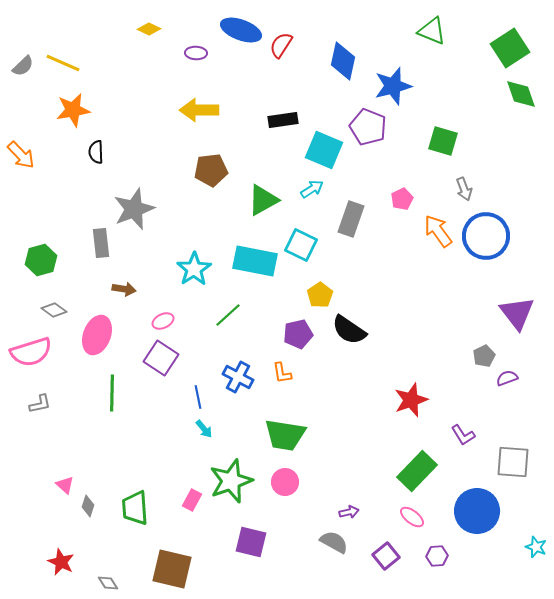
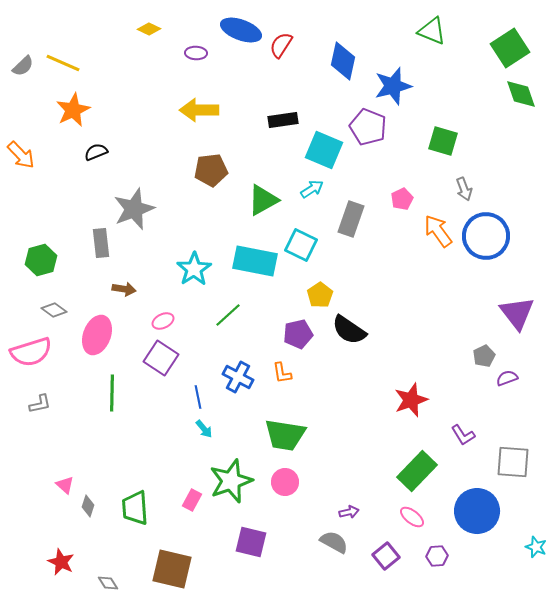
orange star at (73, 110): rotated 16 degrees counterclockwise
black semicircle at (96, 152): rotated 70 degrees clockwise
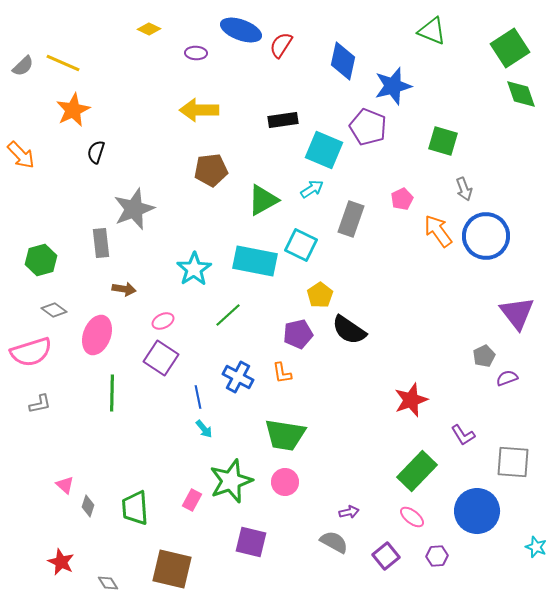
black semicircle at (96, 152): rotated 50 degrees counterclockwise
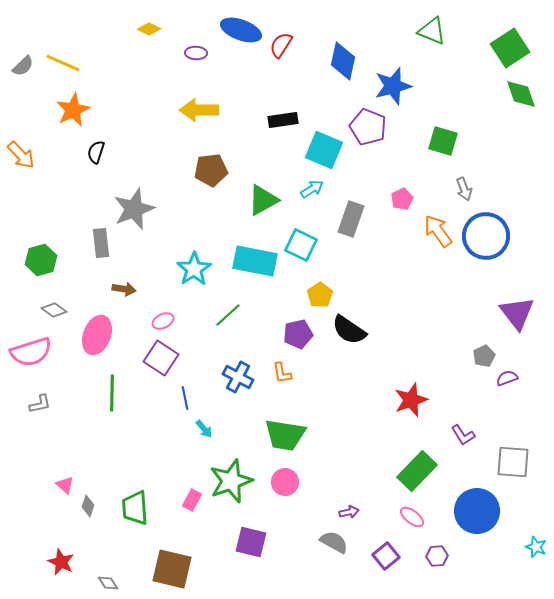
blue line at (198, 397): moved 13 px left, 1 px down
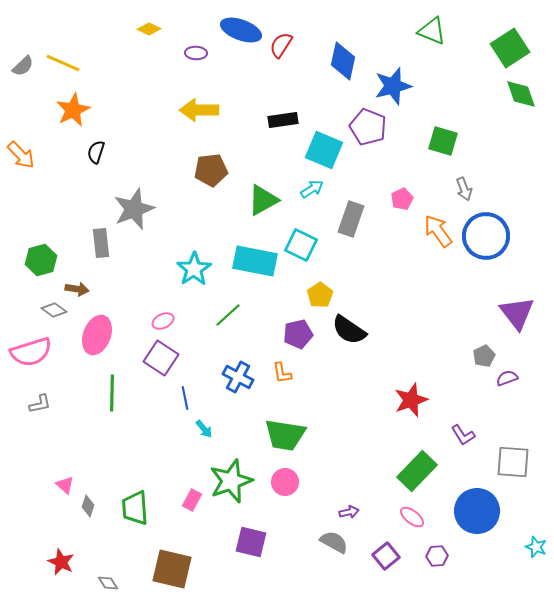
brown arrow at (124, 289): moved 47 px left
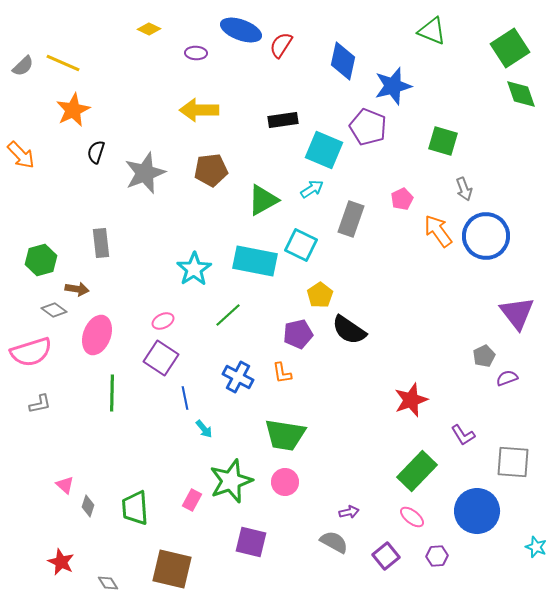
gray star at (134, 209): moved 11 px right, 36 px up
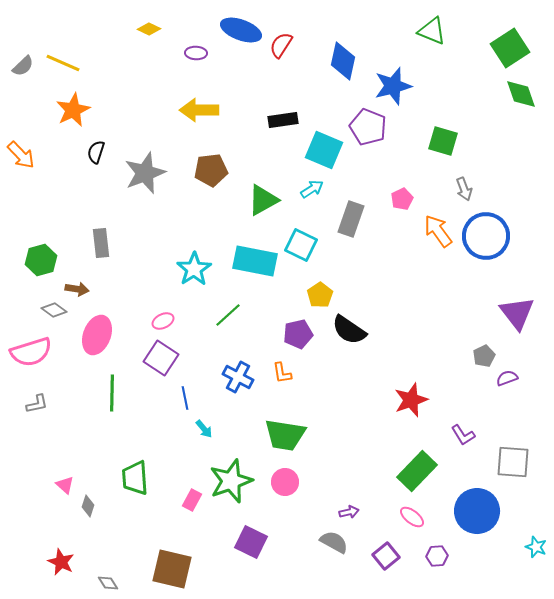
gray L-shape at (40, 404): moved 3 px left
green trapezoid at (135, 508): moved 30 px up
purple square at (251, 542): rotated 12 degrees clockwise
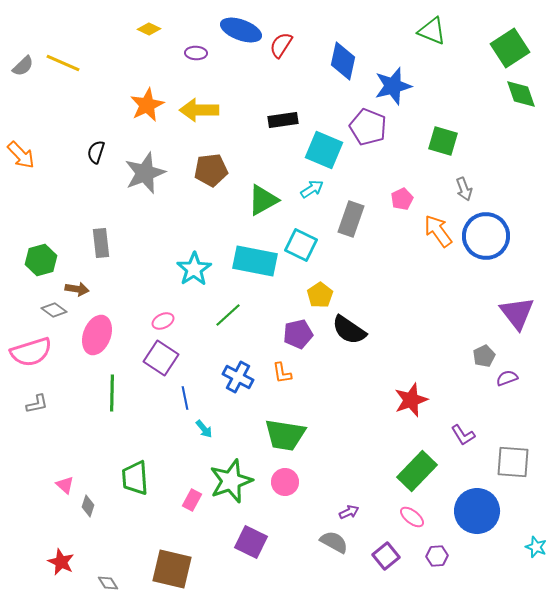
orange star at (73, 110): moved 74 px right, 5 px up
purple arrow at (349, 512): rotated 12 degrees counterclockwise
